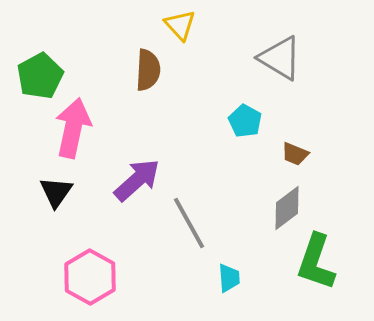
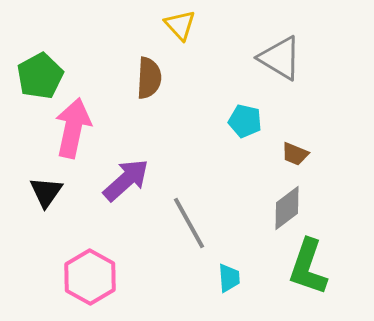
brown semicircle: moved 1 px right, 8 px down
cyan pentagon: rotated 16 degrees counterclockwise
purple arrow: moved 11 px left
black triangle: moved 10 px left
green L-shape: moved 8 px left, 5 px down
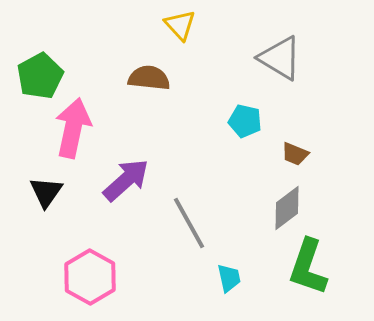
brown semicircle: rotated 87 degrees counterclockwise
cyan trapezoid: rotated 8 degrees counterclockwise
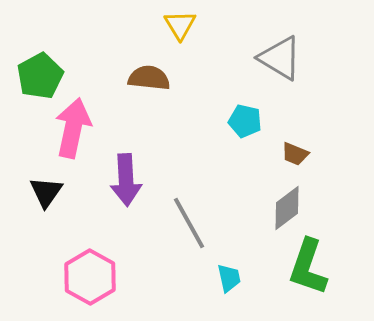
yellow triangle: rotated 12 degrees clockwise
purple arrow: rotated 129 degrees clockwise
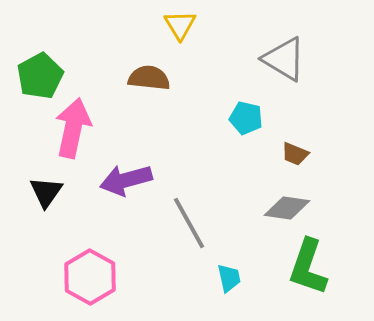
gray triangle: moved 4 px right, 1 px down
cyan pentagon: moved 1 px right, 3 px up
purple arrow: rotated 78 degrees clockwise
gray diamond: rotated 45 degrees clockwise
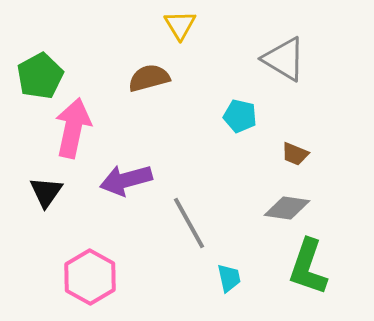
brown semicircle: rotated 21 degrees counterclockwise
cyan pentagon: moved 6 px left, 2 px up
